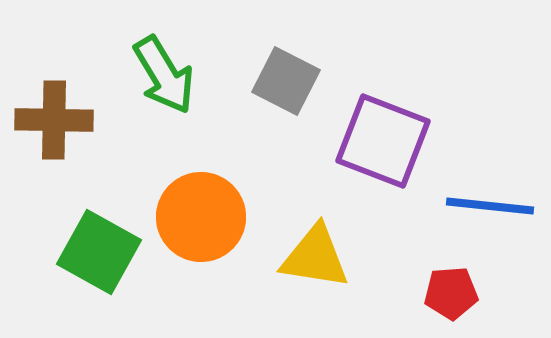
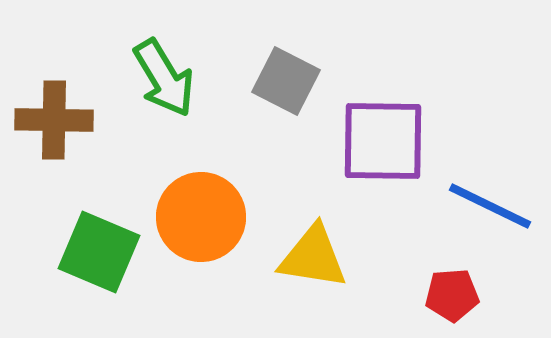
green arrow: moved 3 px down
purple square: rotated 20 degrees counterclockwise
blue line: rotated 20 degrees clockwise
green square: rotated 6 degrees counterclockwise
yellow triangle: moved 2 px left
red pentagon: moved 1 px right, 2 px down
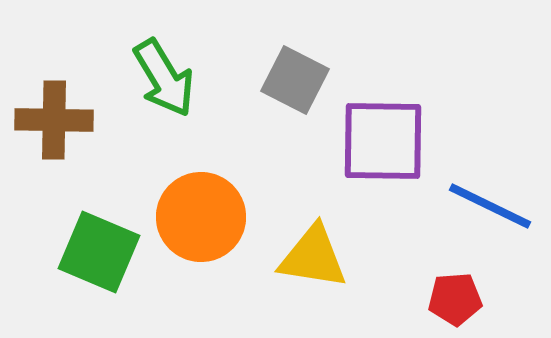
gray square: moved 9 px right, 1 px up
red pentagon: moved 3 px right, 4 px down
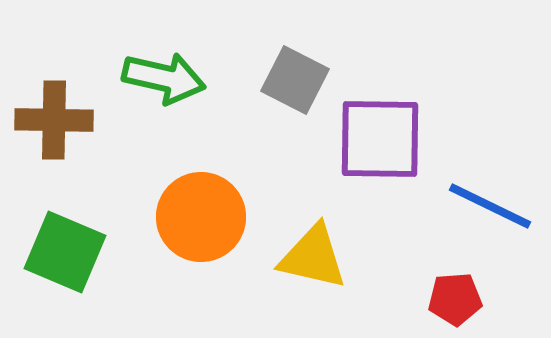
green arrow: rotated 46 degrees counterclockwise
purple square: moved 3 px left, 2 px up
green square: moved 34 px left
yellow triangle: rotated 4 degrees clockwise
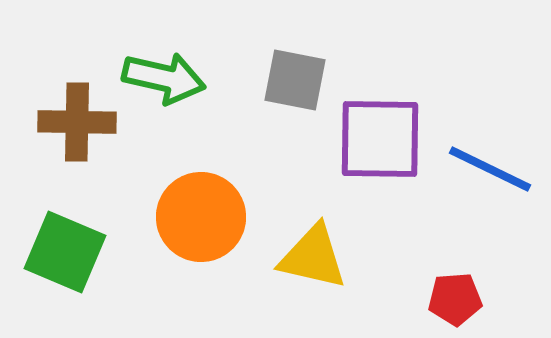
gray square: rotated 16 degrees counterclockwise
brown cross: moved 23 px right, 2 px down
blue line: moved 37 px up
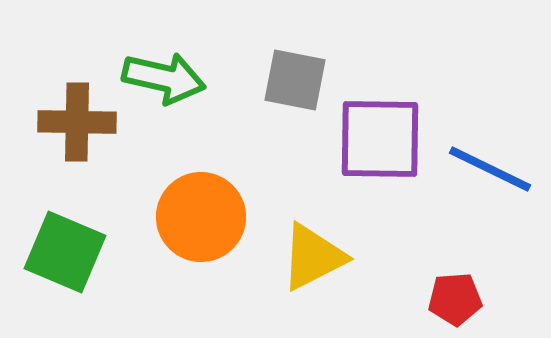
yellow triangle: rotated 40 degrees counterclockwise
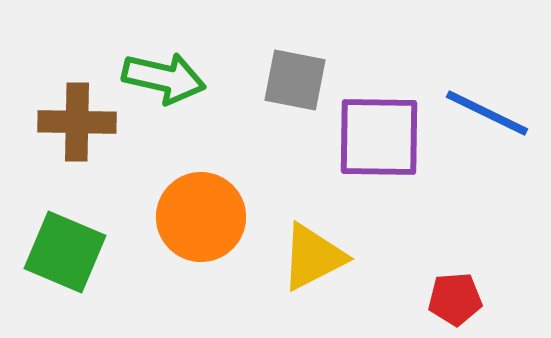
purple square: moved 1 px left, 2 px up
blue line: moved 3 px left, 56 px up
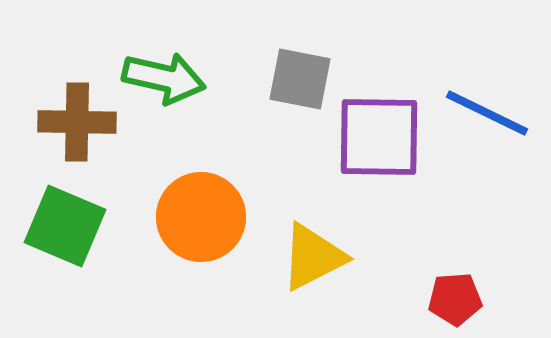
gray square: moved 5 px right, 1 px up
green square: moved 26 px up
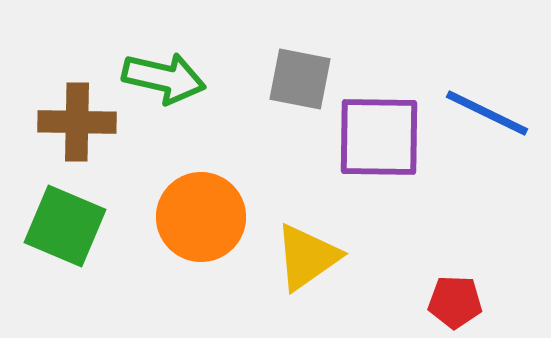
yellow triangle: moved 6 px left; rotated 8 degrees counterclockwise
red pentagon: moved 3 px down; rotated 6 degrees clockwise
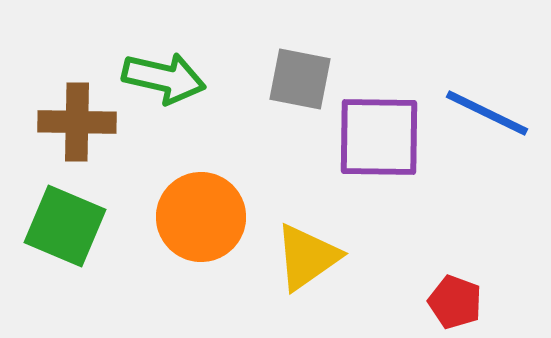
red pentagon: rotated 18 degrees clockwise
